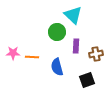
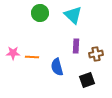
green circle: moved 17 px left, 19 px up
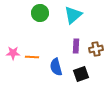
cyan triangle: rotated 36 degrees clockwise
brown cross: moved 5 px up
blue semicircle: moved 1 px left
black square: moved 6 px left, 6 px up
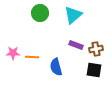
purple rectangle: moved 1 px up; rotated 72 degrees counterclockwise
black square: moved 13 px right, 4 px up; rotated 28 degrees clockwise
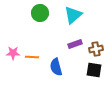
purple rectangle: moved 1 px left, 1 px up; rotated 40 degrees counterclockwise
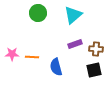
green circle: moved 2 px left
brown cross: rotated 16 degrees clockwise
pink star: moved 1 px left, 1 px down
black square: rotated 21 degrees counterclockwise
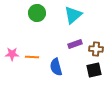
green circle: moved 1 px left
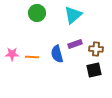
blue semicircle: moved 1 px right, 13 px up
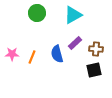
cyan triangle: rotated 12 degrees clockwise
purple rectangle: moved 1 px up; rotated 24 degrees counterclockwise
orange line: rotated 72 degrees counterclockwise
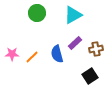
brown cross: rotated 16 degrees counterclockwise
orange line: rotated 24 degrees clockwise
black square: moved 4 px left, 6 px down; rotated 21 degrees counterclockwise
